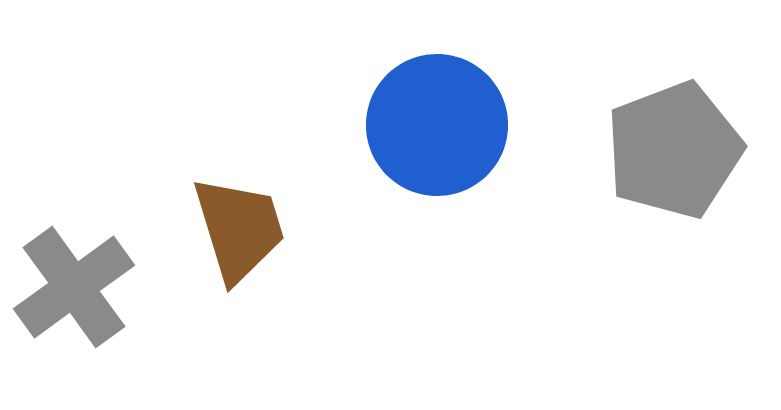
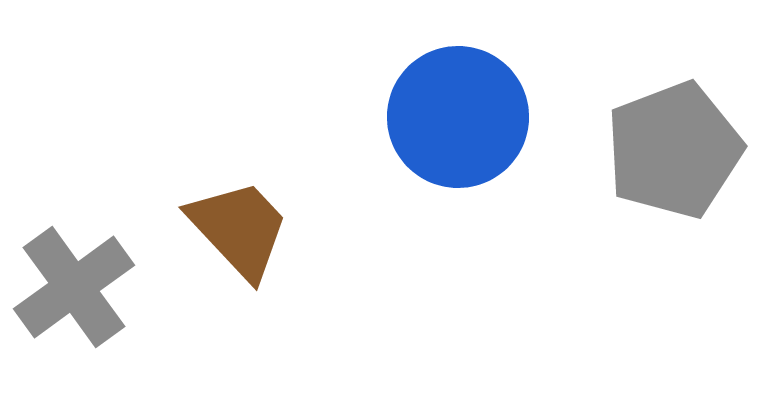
blue circle: moved 21 px right, 8 px up
brown trapezoid: rotated 26 degrees counterclockwise
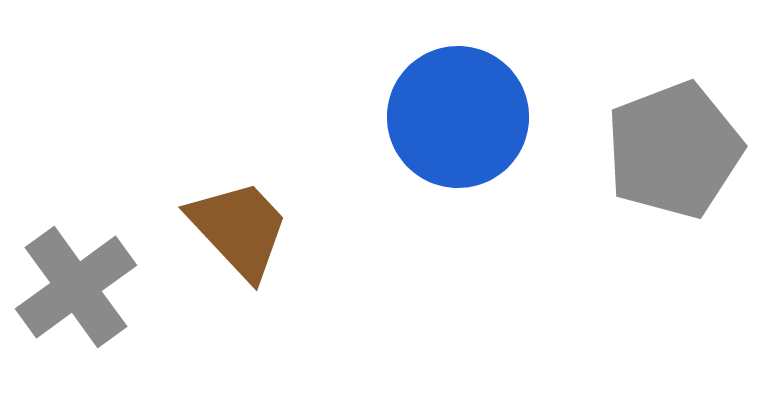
gray cross: moved 2 px right
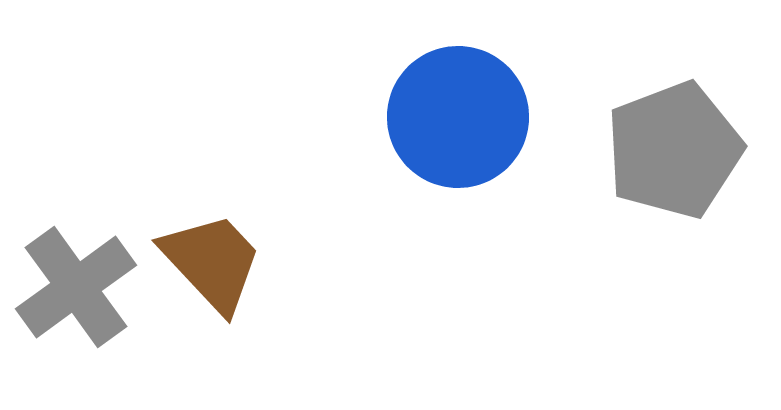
brown trapezoid: moved 27 px left, 33 px down
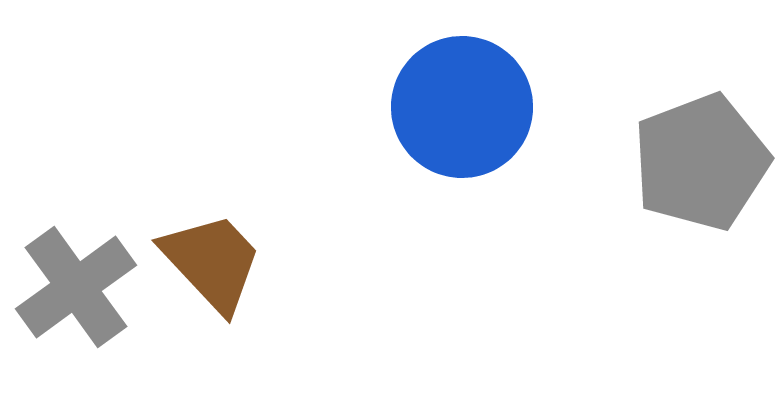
blue circle: moved 4 px right, 10 px up
gray pentagon: moved 27 px right, 12 px down
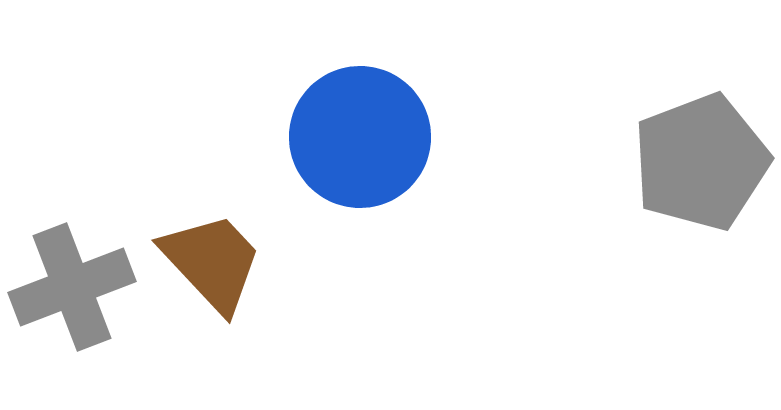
blue circle: moved 102 px left, 30 px down
gray cross: moved 4 px left; rotated 15 degrees clockwise
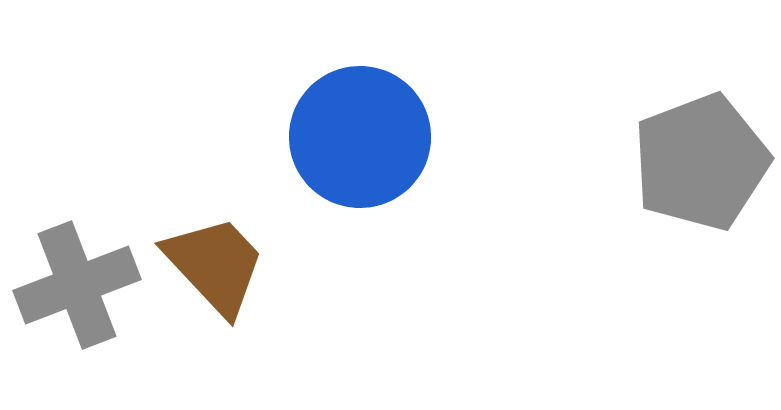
brown trapezoid: moved 3 px right, 3 px down
gray cross: moved 5 px right, 2 px up
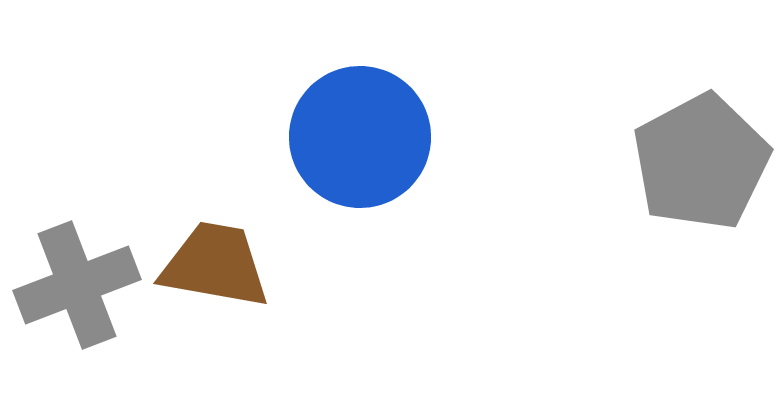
gray pentagon: rotated 7 degrees counterclockwise
brown trapezoid: rotated 37 degrees counterclockwise
